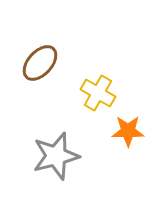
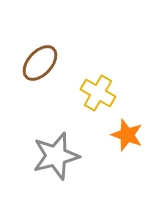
orange star: moved 1 px left, 4 px down; rotated 20 degrees clockwise
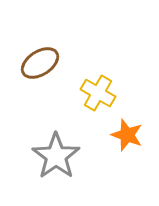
brown ellipse: rotated 15 degrees clockwise
gray star: rotated 21 degrees counterclockwise
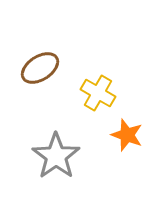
brown ellipse: moved 5 px down
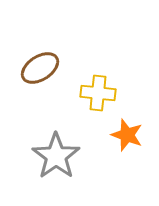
yellow cross: rotated 24 degrees counterclockwise
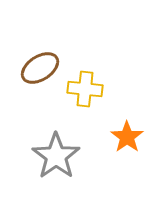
yellow cross: moved 13 px left, 4 px up
orange star: moved 2 px down; rotated 16 degrees clockwise
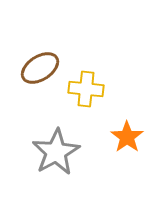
yellow cross: moved 1 px right
gray star: moved 4 px up; rotated 6 degrees clockwise
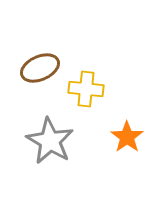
brown ellipse: rotated 9 degrees clockwise
gray star: moved 6 px left, 11 px up; rotated 12 degrees counterclockwise
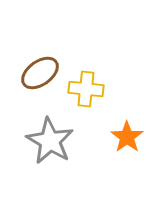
brown ellipse: moved 5 px down; rotated 12 degrees counterclockwise
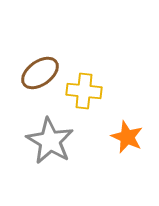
yellow cross: moved 2 px left, 2 px down
orange star: rotated 12 degrees counterclockwise
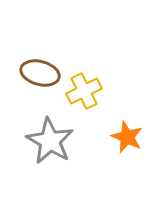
brown ellipse: rotated 51 degrees clockwise
yellow cross: rotated 32 degrees counterclockwise
